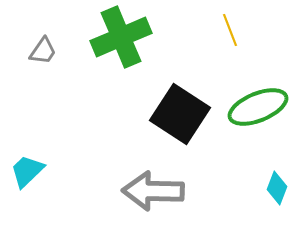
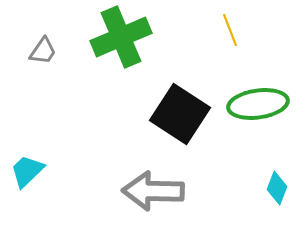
green ellipse: moved 3 px up; rotated 14 degrees clockwise
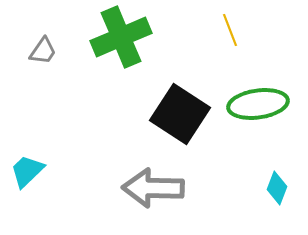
gray arrow: moved 3 px up
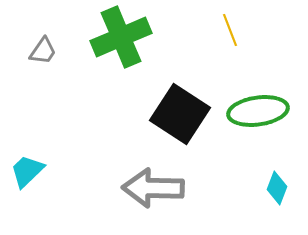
green ellipse: moved 7 px down
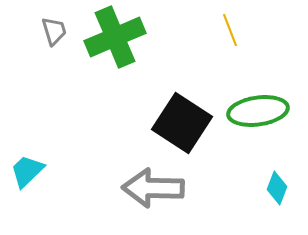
green cross: moved 6 px left
gray trapezoid: moved 11 px right, 20 px up; rotated 52 degrees counterclockwise
black square: moved 2 px right, 9 px down
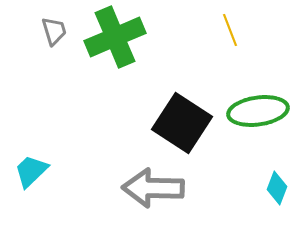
cyan trapezoid: moved 4 px right
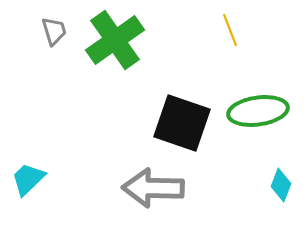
green cross: moved 3 px down; rotated 12 degrees counterclockwise
black square: rotated 14 degrees counterclockwise
cyan trapezoid: moved 3 px left, 8 px down
cyan diamond: moved 4 px right, 3 px up
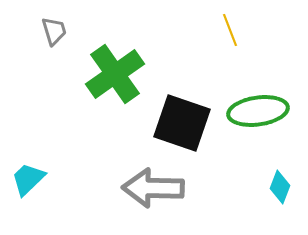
green cross: moved 34 px down
cyan diamond: moved 1 px left, 2 px down
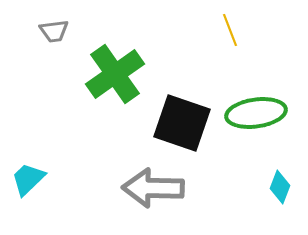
gray trapezoid: rotated 100 degrees clockwise
green ellipse: moved 2 px left, 2 px down
